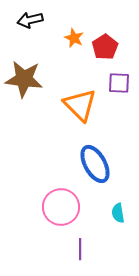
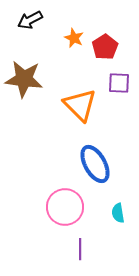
black arrow: rotated 15 degrees counterclockwise
pink circle: moved 4 px right
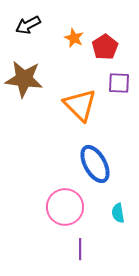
black arrow: moved 2 px left, 5 px down
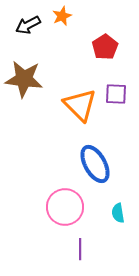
orange star: moved 12 px left, 22 px up; rotated 24 degrees clockwise
purple square: moved 3 px left, 11 px down
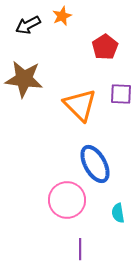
purple square: moved 5 px right
pink circle: moved 2 px right, 7 px up
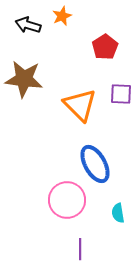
black arrow: rotated 45 degrees clockwise
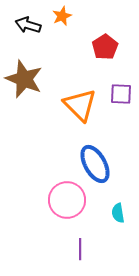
brown star: rotated 15 degrees clockwise
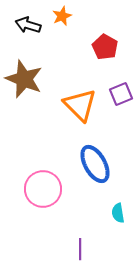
red pentagon: rotated 10 degrees counterclockwise
purple square: rotated 25 degrees counterclockwise
pink circle: moved 24 px left, 11 px up
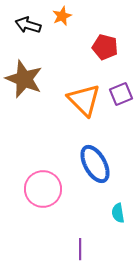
red pentagon: rotated 15 degrees counterclockwise
orange triangle: moved 4 px right, 5 px up
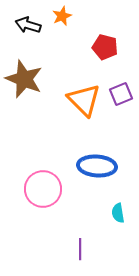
blue ellipse: moved 2 px right, 2 px down; rotated 57 degrees counterclockwise
